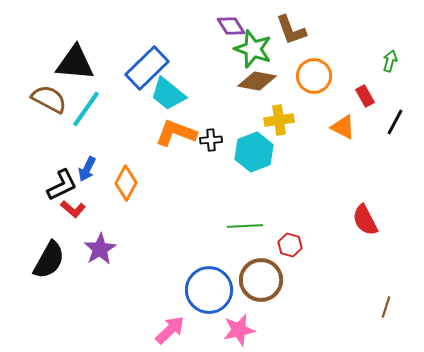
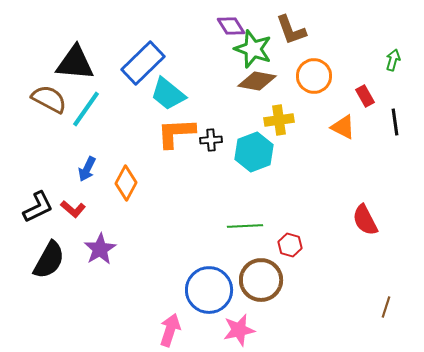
green arrow: moved 3 px right, 1 px up
blue rectangle: moved 4 px left, 5 px up
black line: rotated 36 degrees counterclockwise
orange L-shape: rotated 24 degrees counterclockwise
black L-shape: moved 24 px left, 22 px down
pink arrow: rotated 28 degrees counterclockwise
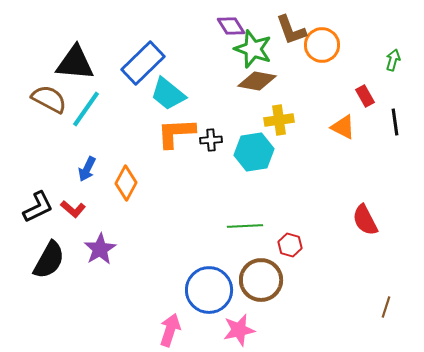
orange circle: moved 8 px right, 31 px up
cyan hexagon: rotated 12 degrees clockwise
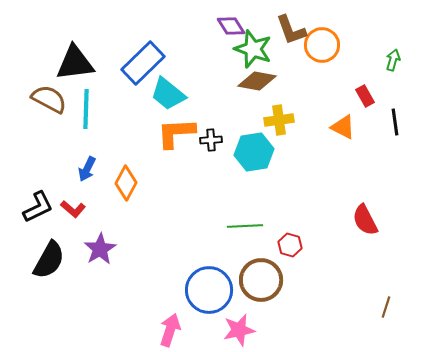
black triangle: rotated 12 degrees counterclockwise
cyan line: rotated 33 degrees counterclockwise
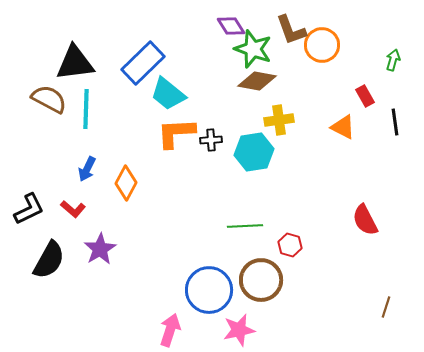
black L-shape: moved 9 px left, 2 px down
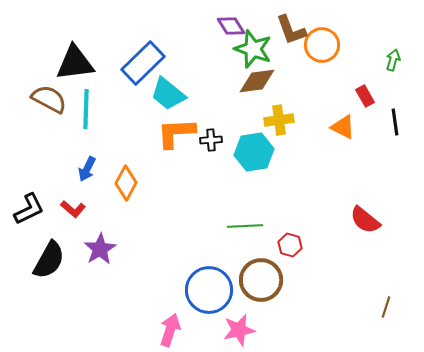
brown diamond: rotated 18 degrees counterclockwise
red semicircle: rotated 24 degrees counterclockwise
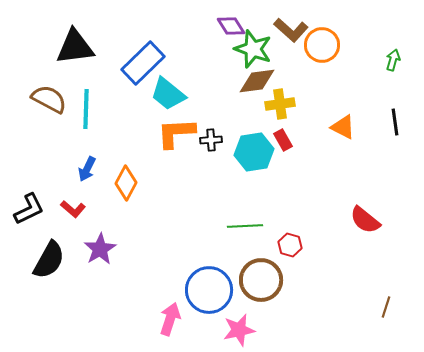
brown L-shape: rotated 28 degrees counterclockwise
black triangle: moved 16 px up
red rectangle: moved 82 px left, 44 px down
yellow cross: moved 1 px right, 16 px up
pink arrow: moved 11 px up
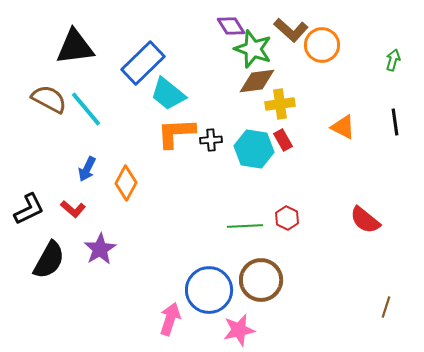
cyan line: rotated 42 degrees counterclockwise
cyan hexagon: moved 3 px up; rotated 18 degrees clockwise
red hexagon: moved 3 px left, 27 px up; rotated 10 degrees clockwise
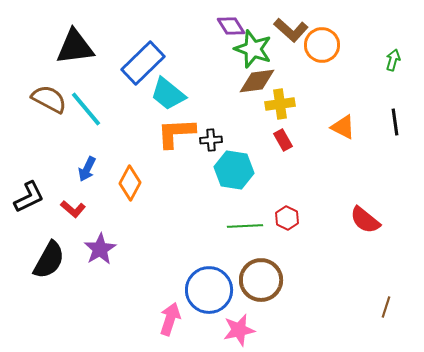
cyan hexagon: moved 20 px left, 21 px down
orange diamond: moved 4 px right
black L-shape: moved 12 px up
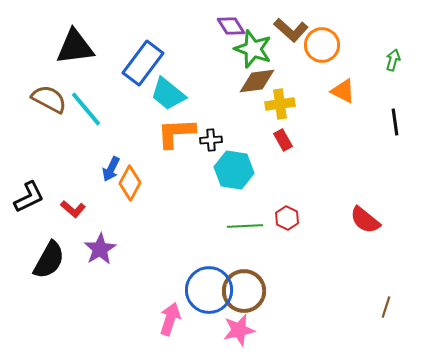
blue rectangle: rotated 9 degrees counterclockwise
orange triangle: moved 36 px up
blue arrow: moved 24 px right
brown circle: moved 17 px left, 11 px down
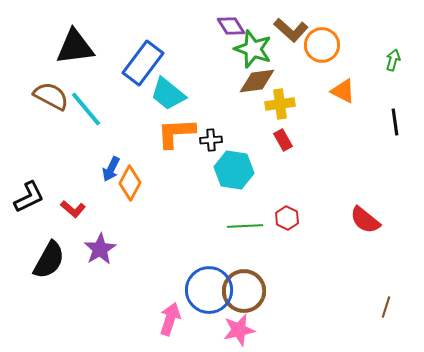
brown semicircle: moved 2 px right, 3 px up
